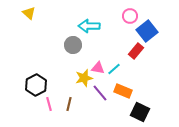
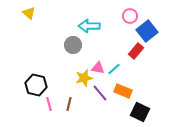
black hexagon: rotated 20 degrees counterclockwise
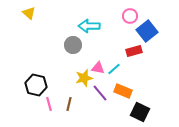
red rectangle: moved 2 px left; rotated 35 degrees clockwise
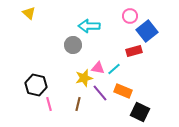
brown line: moved 9 px right
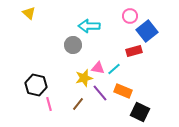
brown line: rotated 24 degrees clockwise
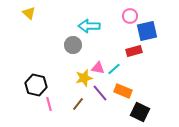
blue square: rotated 25 degrees clockwise
